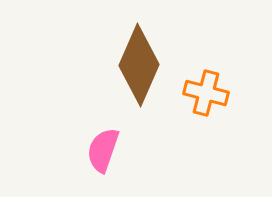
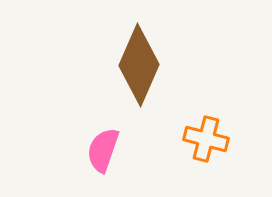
orange cross: moved 46 px down
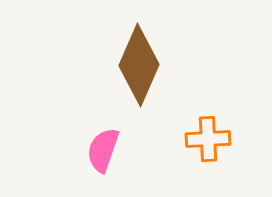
orange cross: moved 2 px right; rotated 18 degrees counterclockwise
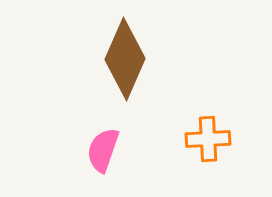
brown diamond: moved 14 px left, 6 px up
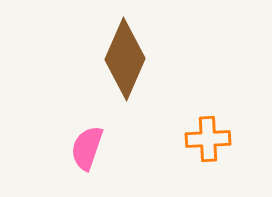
pink semicircle: moved 16 px left, 2 px up
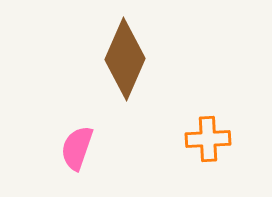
pink semicircle: moved 10 px left
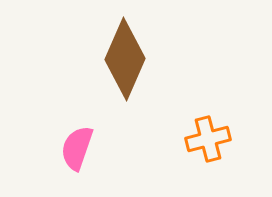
orange cross: rotated 12 degrees counterclockwise
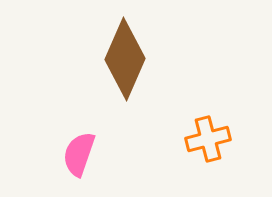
pink semicircle: moved 2 px right, 6 px down
